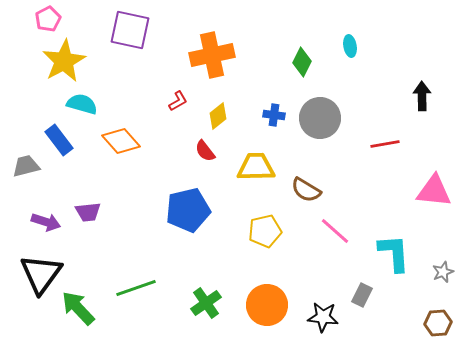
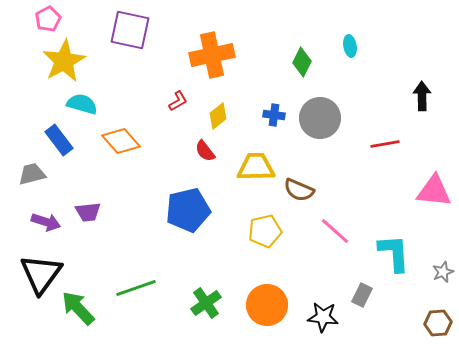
gray trapezoid: moved 6 px right, 8 px down
brown semicircle: moved 7 px left; rotated 8 degrees counterclockwise
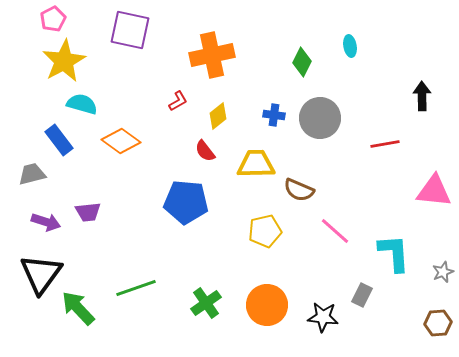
pink pentagon: moved 5 px right
orange diamond: rotated 12 degrees counterclockwise
yellow trapezoid: moved 3 px up
blue pentagon: moved 2 px left, 8 px up; rotated 18 degrees clockwise
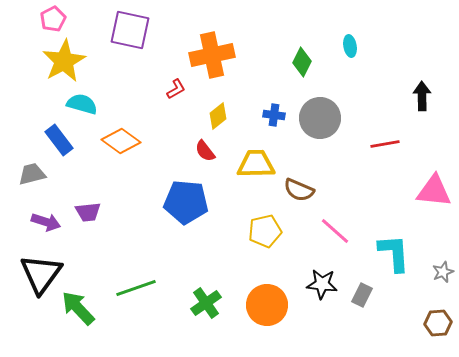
red L-shape: moved 2 px left, 12 px up
black star: moved 1 px left, 33 px up
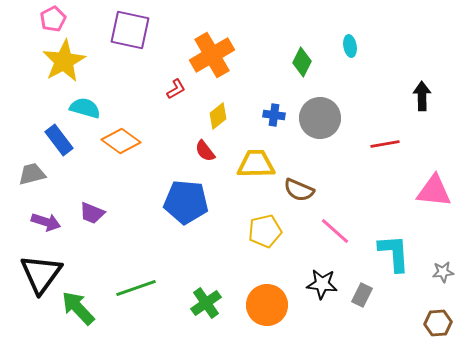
orange cross: rotated 18 degrees counterclockwise
cyan semicircle: moved 3 px right, 4 px down
purple trapezoid: moved 4 px right, 1 px down; rotated 28 degrees clockwise
gray star: rotated 15 degrees clockwise
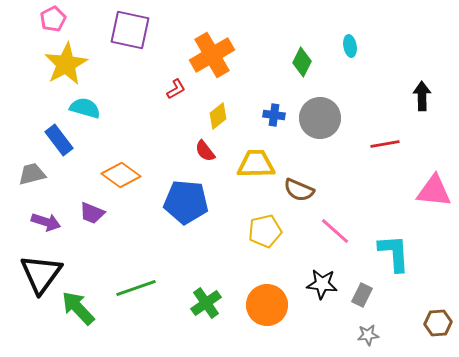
yellow star: moved 2 px right, 3 px down
orange diamond: moved 34 px down
gray star: moved 75 px left, 63 px down
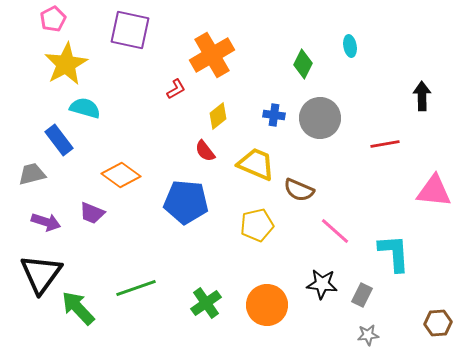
green diamond: moved 1 px right, 2 px down
yellow trapezoid: rotated 24 degrees clockwise
yellow pentagon: moved 8 px left, 6 px up
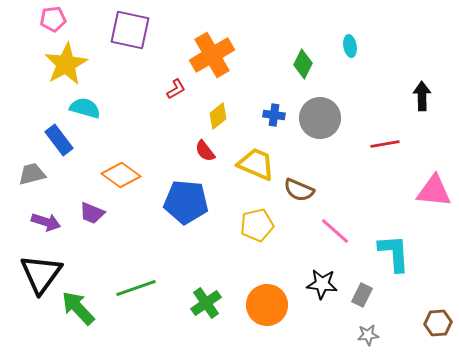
pink pentagon: rotated 20 degrees clockwise
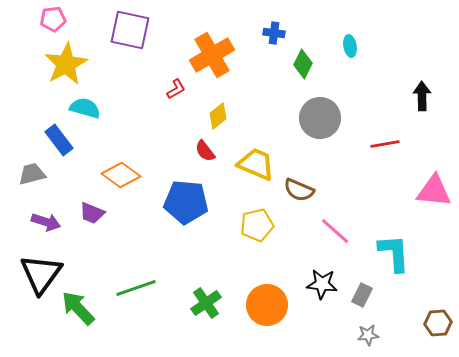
blue cross: moved 82 px up
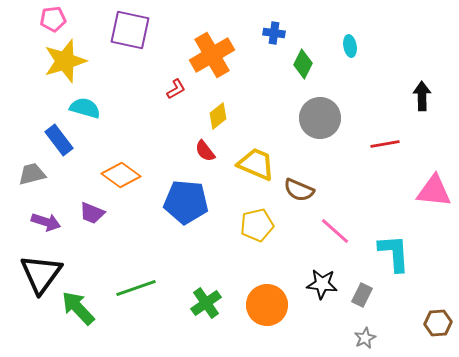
yellow star: moved 1 px left, 3 px up; rotated 12 degrees clockwise
gray star: moved 3 px left, 3 px down; rotated 20 degrees counterclockwise
